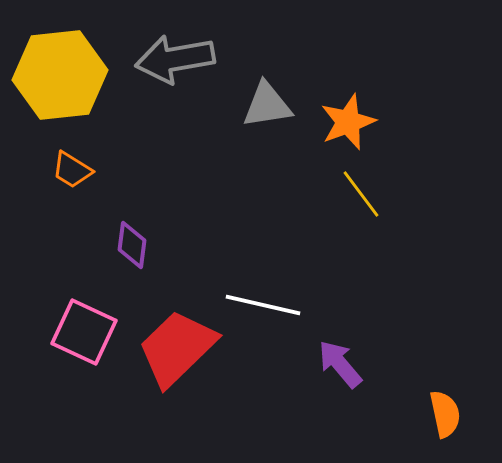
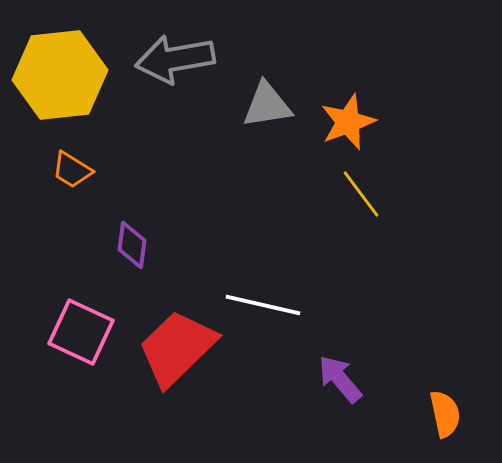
pink square: moved 3 px left
purple arrow: moved 15 px down
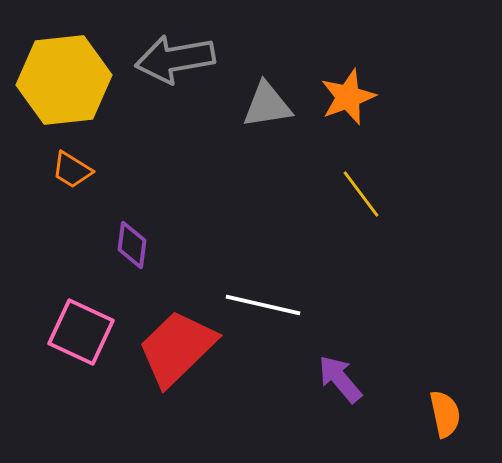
yellow hexagon: moved 4 px right, 5 px down
orange star: moved 25 px up
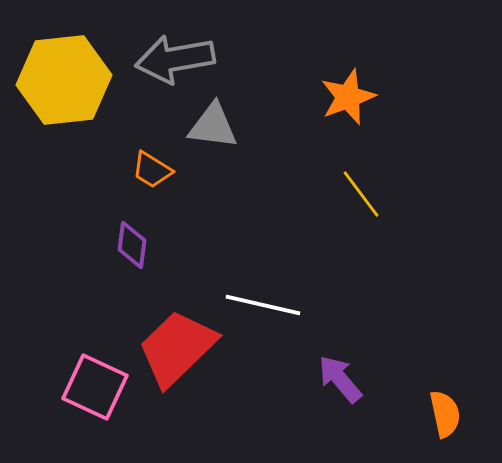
gray triangle: moved 54 px left, 21 px down; rotated 16 degrees clockwise
orange trapezoid: moved 80 px right
pink square: moved 14 px right, 55 px down
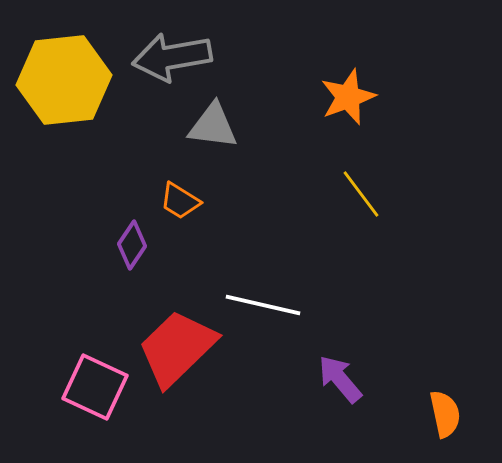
gray arrow: moved 3 px left, 2 px up
orange trapezoid: moved 28 px right, 31 px down
purple diamond: rotated 27 degrees clockwise
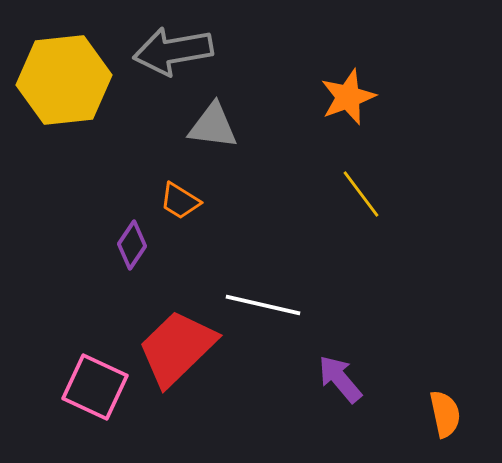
gray arrow: moved 1 px right, 6 px up
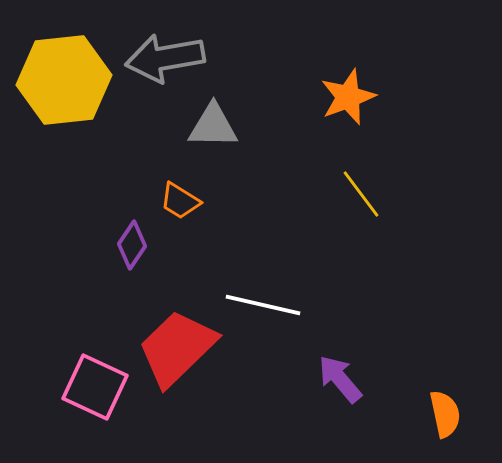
gray arrow: moved 8 px left, 7 px down
gray triangle: rotated 6 degrees counterclockwise
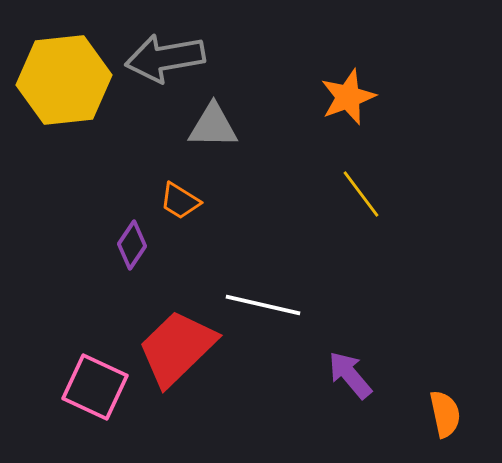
purple arrow: moved 10 px right, 4 px up
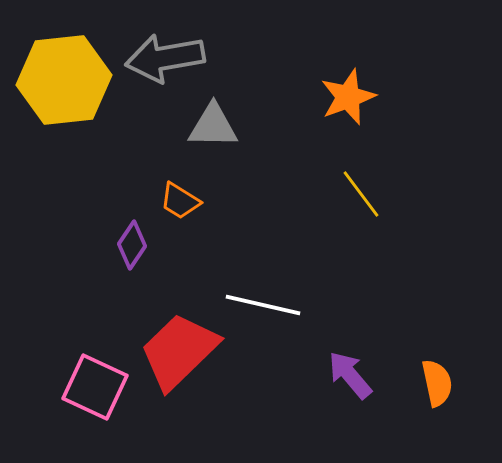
red trapezoid: moved 2 px right, 3 px down
orange semicircle: moved 8 px left, 31 px up
